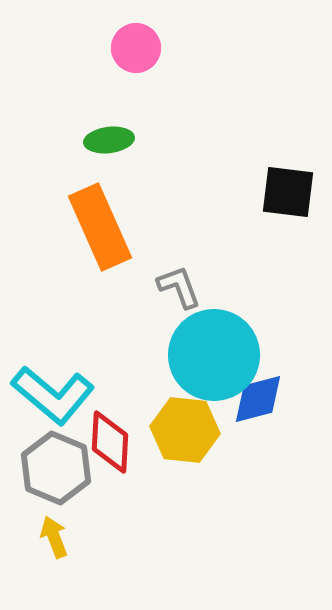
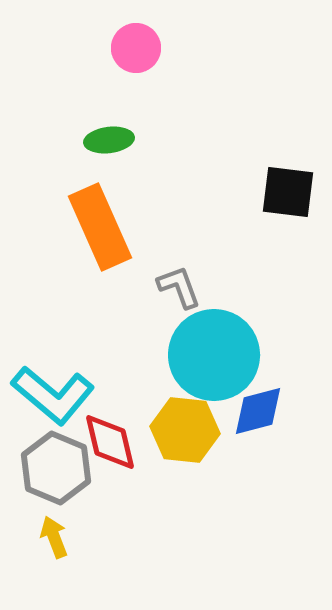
blue diamond: moved 12 px down
red diamond: rotated 16 degrees counterclockwise
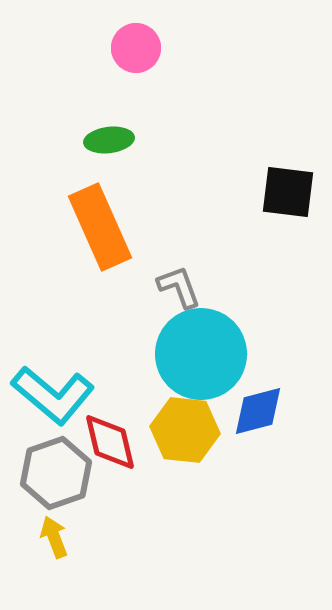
cyan circle: moved 13 px left, 1 px up
gray hexagon: moved 5 px down; rotated 18 degrees clockwise
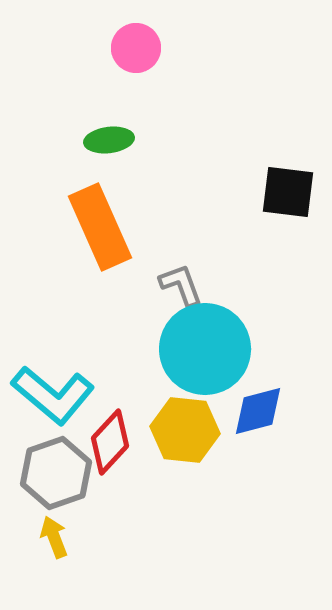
gray L-shape: moved 2 px right, 2 px up
cyan circle: moved 4 px right, 5 px up
red diamond: rotated 56 degrees clockwise
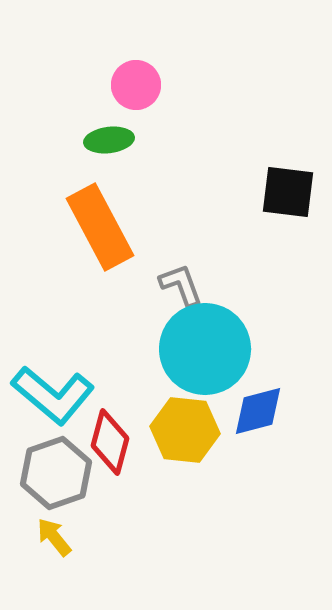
pink circle: moved 37 px down
orange rectangle: rotated 4 degrees counterclockwise
red diamond: rotated 28 degrees counterclockwise
yellow arrow: rotated 18 degrees counterclockwise
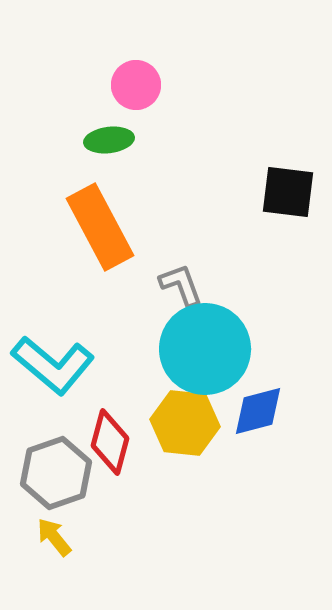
cyan L-shape: moved 30 px up
yellow hexagon: moved 7 px up
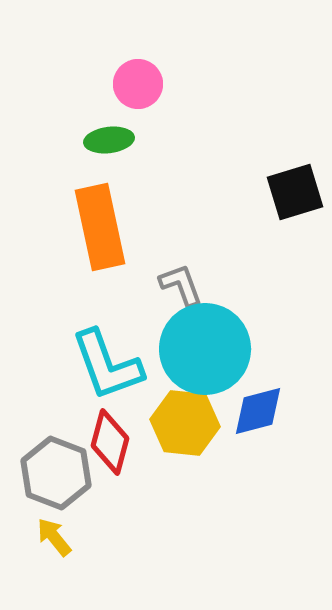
pink circle: moved 2 px right, 1 px up
black square: moved 7 px right; rotated 24 degrees counterclockwise
orange rectangle: rotated 16 degrees clockwise
cyan L-shape: moved 54 px right; rotated 30 degrees clockwise
gray hexagon: rotated 20 degrees counterclockwise
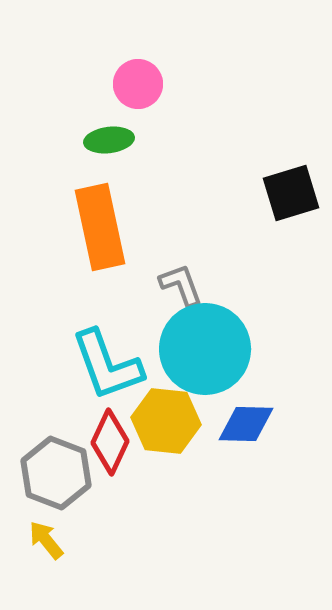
black square: moved 4 px left, 1 px down
blue diamond: moved 12 px left, 13 px down; rotated 16 degrees clockwise
yellow hexagon: moved 19 px left, 2 px up
red diamond: rotated 10 degrees clockwise
yellow arrow: moved 8 px left, 3 px down
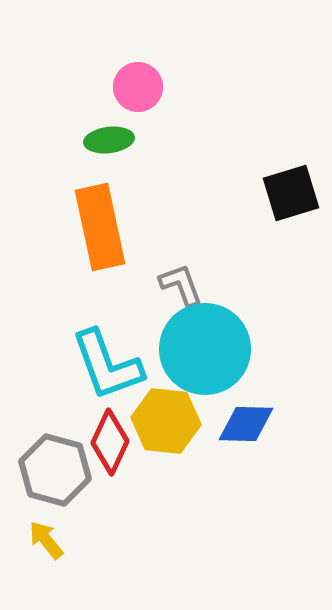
pink circle: moved 3 px down
gray hexagon: moved 1 px left, 3 px up; rotated 6 degrees counterclockwise
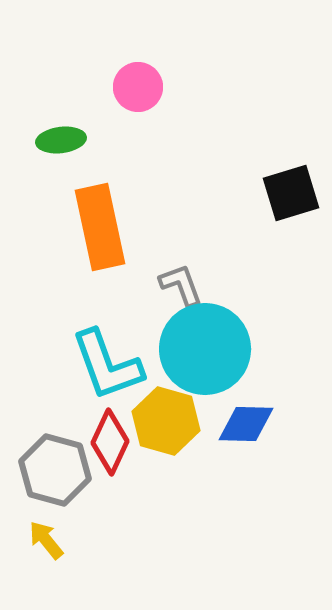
green ellipse: moved 48 px left
yellow hexagon: rotated 10 degrees clockwise
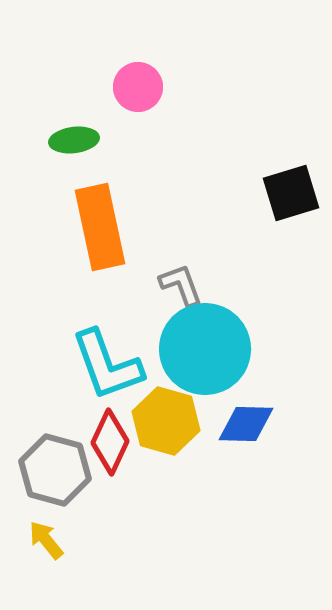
green ellipse: moved 13 px right
